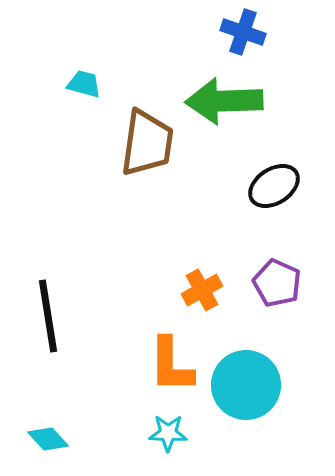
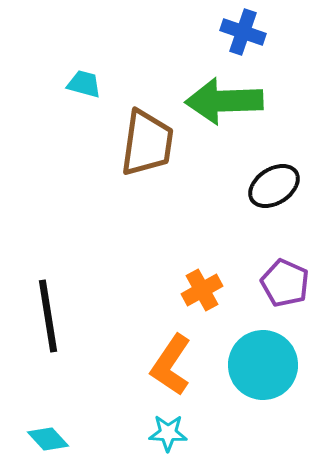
purple pentagon: moved 8 px right
orange L-shape: rotated 34 degrees clockwise
cyan circle: moved 17 px right, 20 px up
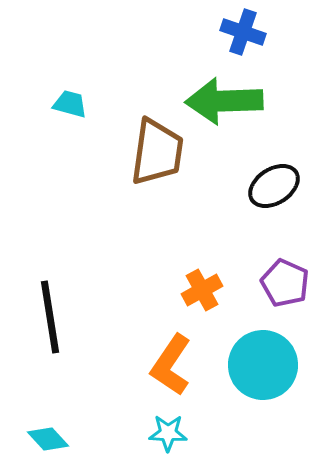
cyan trapezoid: moved 14 px left, 20 px down
brown trapezoid: moved 10 px right, 9 px down
black line: moved 2 px right, 1 px down
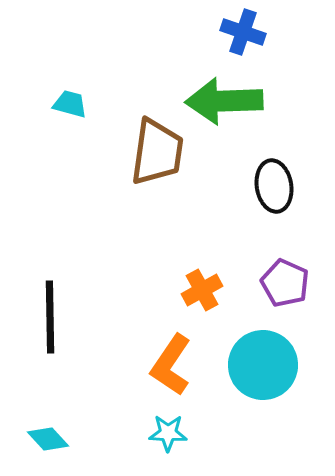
black ellipse: rotated 66 degrees counterclockwise
black line: rotated 8 degrees clockwise
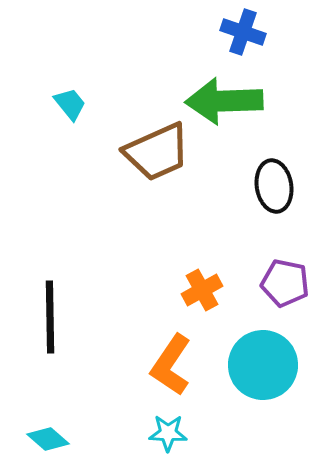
cyan trapezoid: rotated 36 degrees clockwise
brown trapezoid: rotated 58 degrees clockwise
purple pentagon: rotated 12 degrees counterclockwise
cyan diamond: rotated 6 degrees counterclockwise
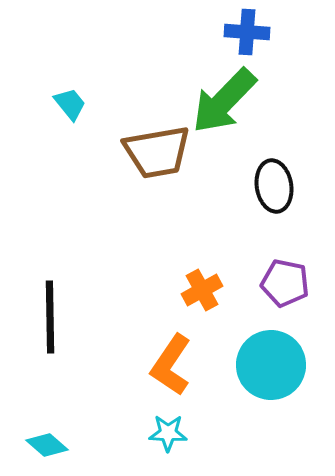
blue cross: moved 4 px right; rotated 15 degrees counterclockwise
green arrow: rotated 44 degrees counterclockwise
brown trapezoid: rotated 14 degrees clockwise
cyan circle: moved 8 px right
cyan diamond: moved 1 px left, 6 px down
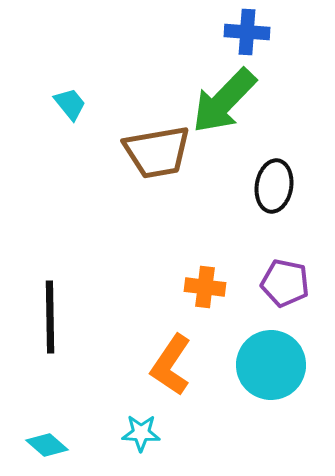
black ellipse: rotated 18 degrees clockwise
orange cross: moved 3 px right, 3 px up; rotated 36 degrees clockwise
cyan star: moved 27 px left
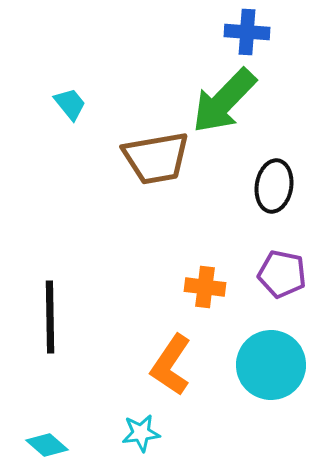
brown trapezoid: moved 1 px left, 6 px down
purple pentagon: moved 3 px left, 9 px up
cyan star: rotated 9 degrees counterclockwise
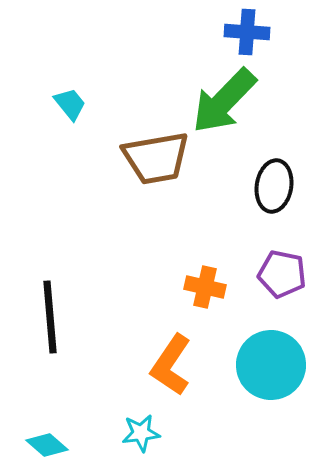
orange cross: rotated 6 degrees clockwise
black line: rotated 4 degrees counterclockwise
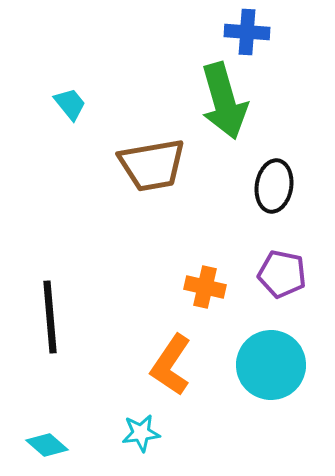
green arrow: rotated 60 degrees counterclockwise
brown trapezoid: moved 4 px left, 7 px down
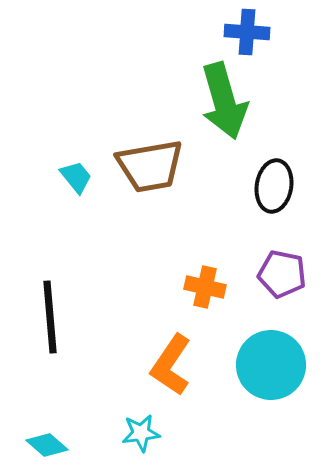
cyan trapezoid: moved 6 px right, 73 px down
brown trapezoid: moved 2 px left, 1 px down
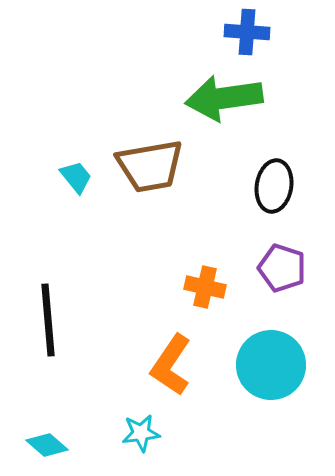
green arrow: moved 3 px up; rotated 98 degrees clockwise
purple pentagon: moved 6 px up; rotated 6 degrees clockwise
black line: moved 2 px left, 3 px down
